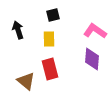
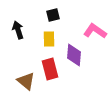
purple diamond: moved 18 px left, 4 px up
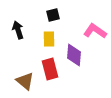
brown triangle: moved 1 px left
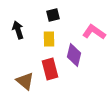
pink L-shape: moved 1 px left, 1 px down
purple diamond: rotated 10 degrees clockwise
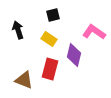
yellow rectangle: rotated 56 degrees counterclockwise
red rectangle: rotated 30 degrees clockwise
brown triangle: moved 1 px left, 1 px up; rotated 18 degrees counterclockwise
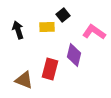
black square: moved 10 px right; rotated 24 degrees counterclockwise
yellow rectangle: moved 2 px left, 12 px up; rotated 35 degrees counterclockwise
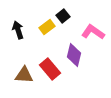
black square: moved 1 px down
yellow rectangle: rotated 35 degrees counterclockwise
pink L-shape: moved 1 px left
red rectangle: rotated 55 degrees counterclockwise
brown triangle: moved 5 px up; rotated 18 degrees counterclockwise
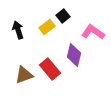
brown triangle: rotated 24 degrees counterclockwise
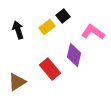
brown triangle: moved 7 px left, 7 px down; rotated 12 degrees counterclockwise
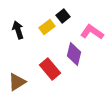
pink L-shape: moved 1 px left
purple diamond: moved 1 px up
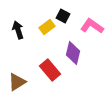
black square: rotated 24 degrees counterclockwise
pink L-shape: moved 6 px up
purple diamond: moved 1 px left, 1 px up
red rectangle: moved 1 px down
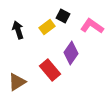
purple diamond: moved 2 px left; rotated 20 degrees clockwise
